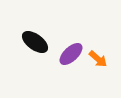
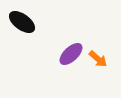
black ellipse: moved 13 px left, 20 px up
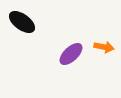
orange arrow: moved 6 px right, 12 px up; rotated 30 degrees counterclockwise
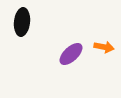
black ellipse: rotated 60 degrees clockwise
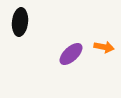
black ellipse: moved 2 px left
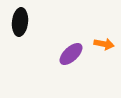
orange arrow: moved 3 px up
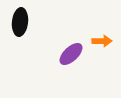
orange arrow: moved 2 px left, 3 px up; rotated 12 degrees counterclockwise
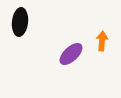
orange arrow: rotated 84 degrees counterclockwise
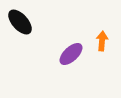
black ellipse: rotated 48 degrees counterclockwise
